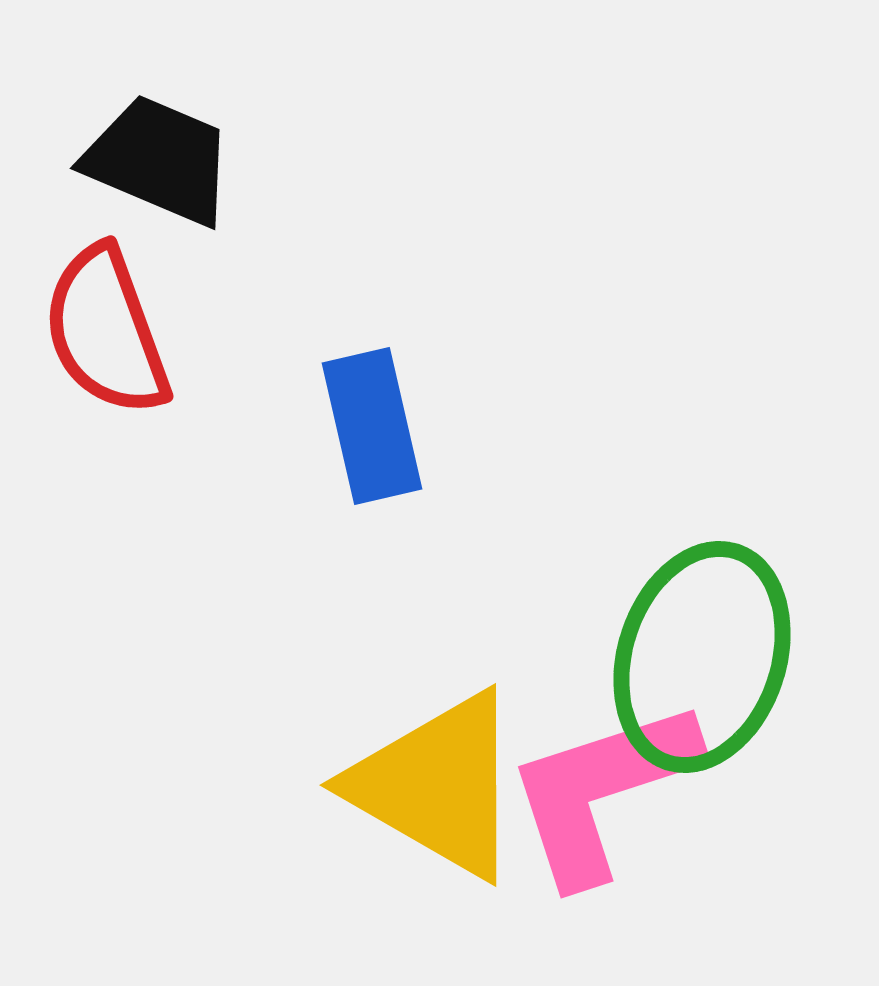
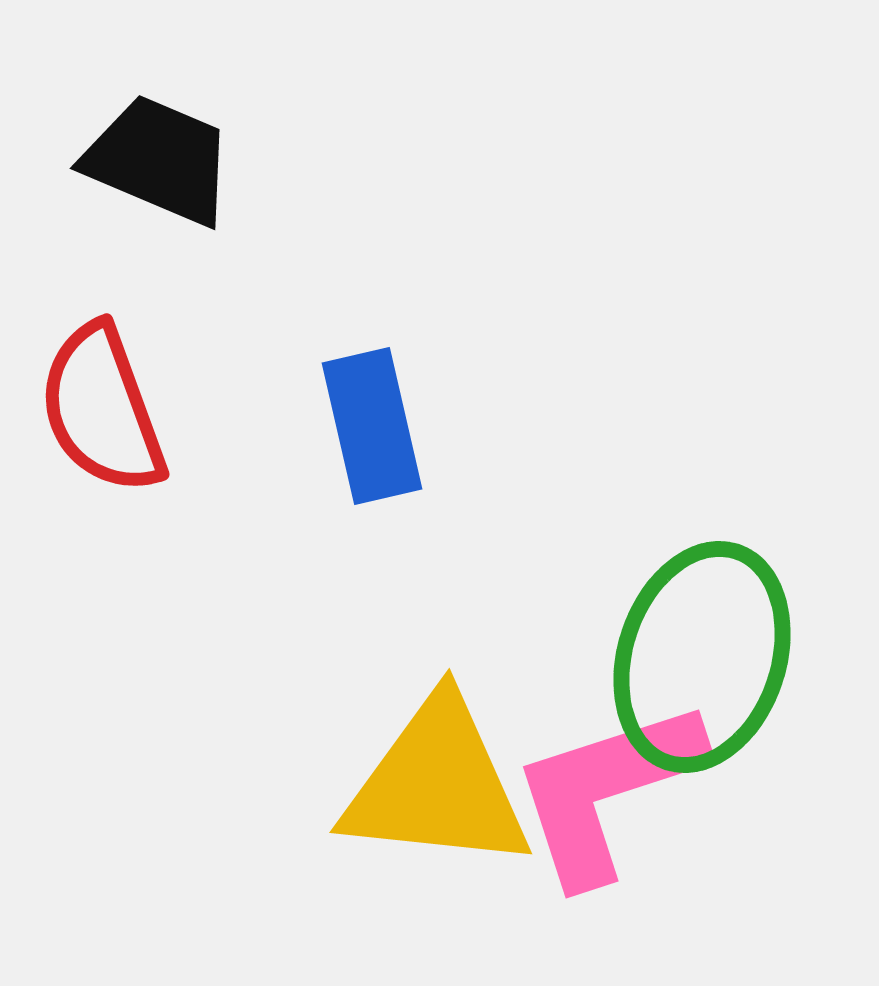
red semicircle: moved 4 px left, 78 px down
yellow triangle: rotated 24 degrees counterclockwise
pink L-shape: moved 5 px right
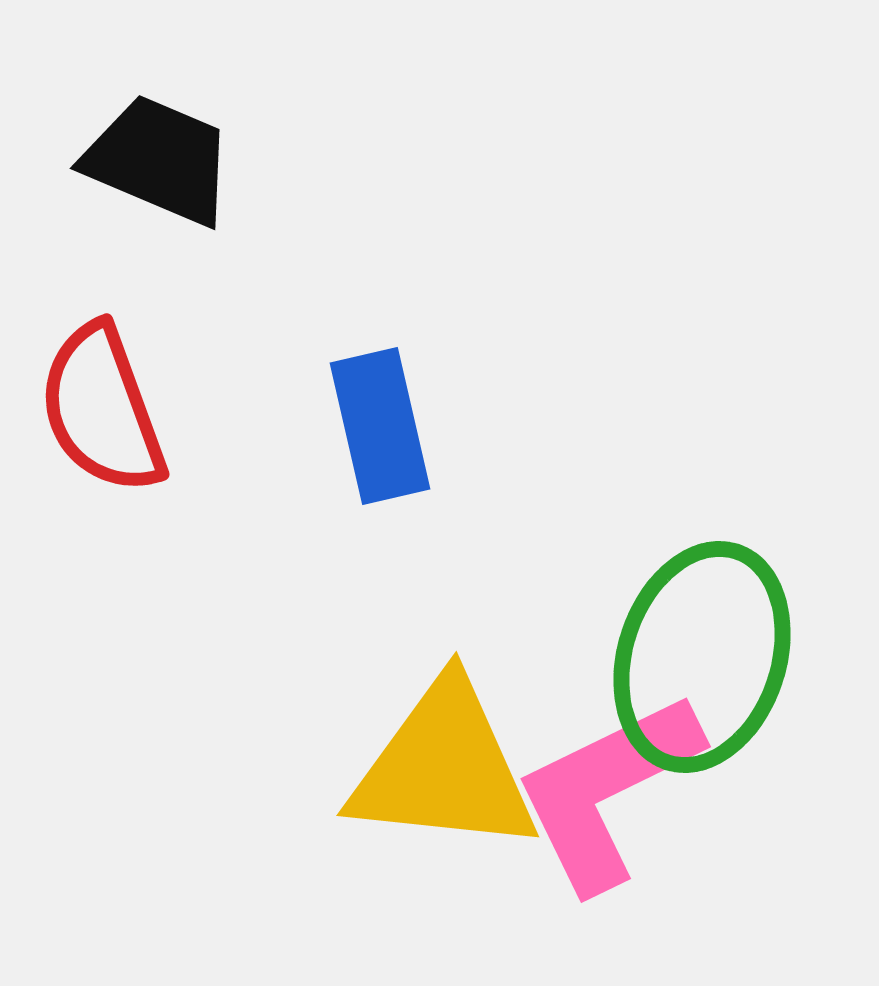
blue rectangle: moved 8 px right
yellow triangle: moved 7 px right, 17 px up
pink L-shape: rotated 8 degrees counterclockwise
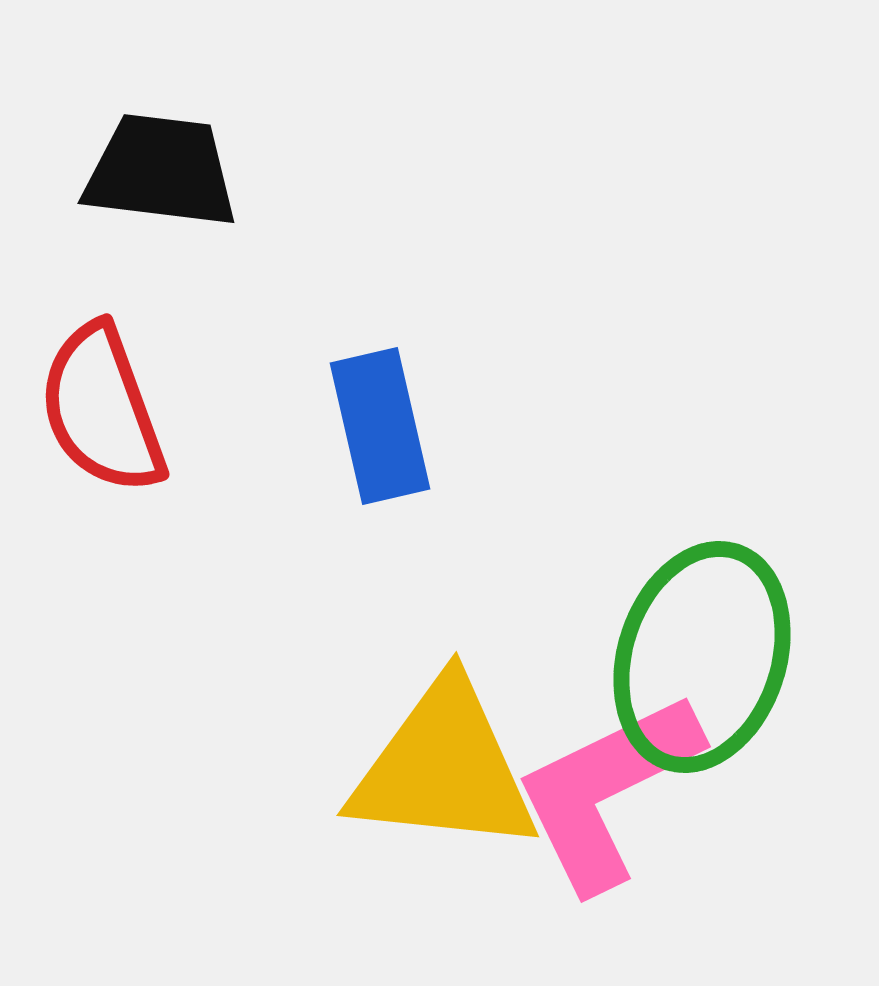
black trapezoid: moved 2 px right, 11 px down; rotated 16 degrees counterclockwise
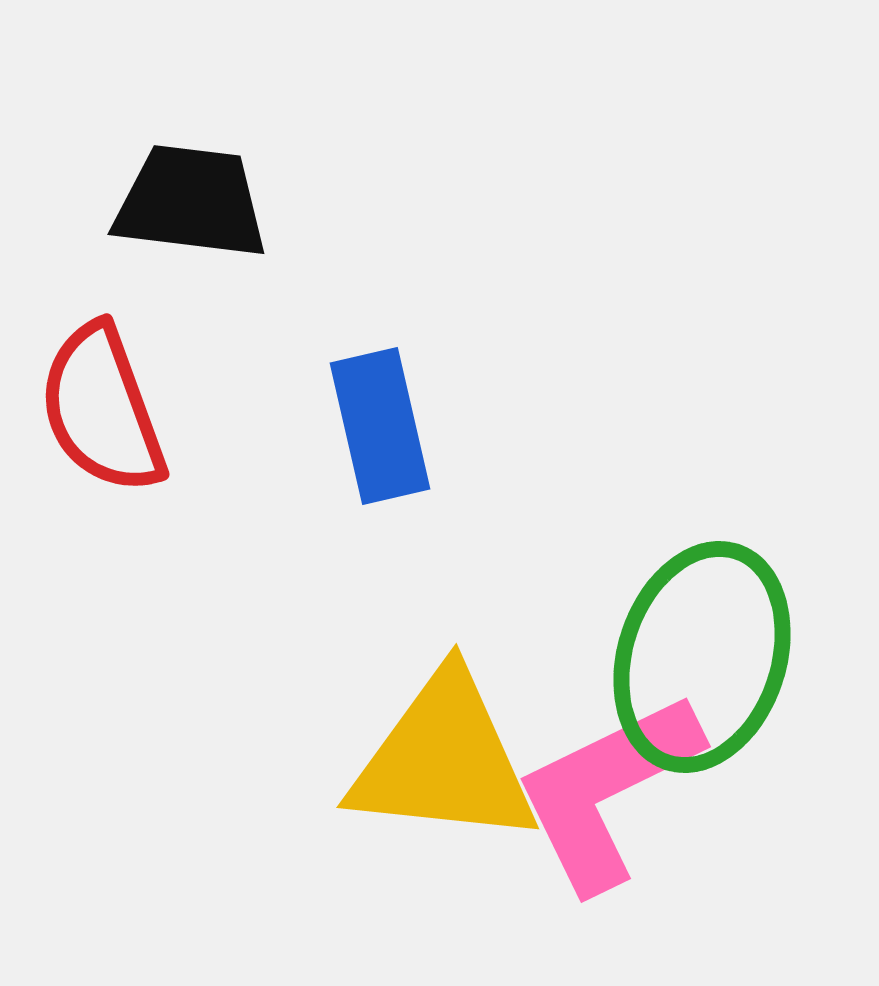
black trapezoid: moved 30 px right, 31 px down
yellow triangle: moved 8 px up
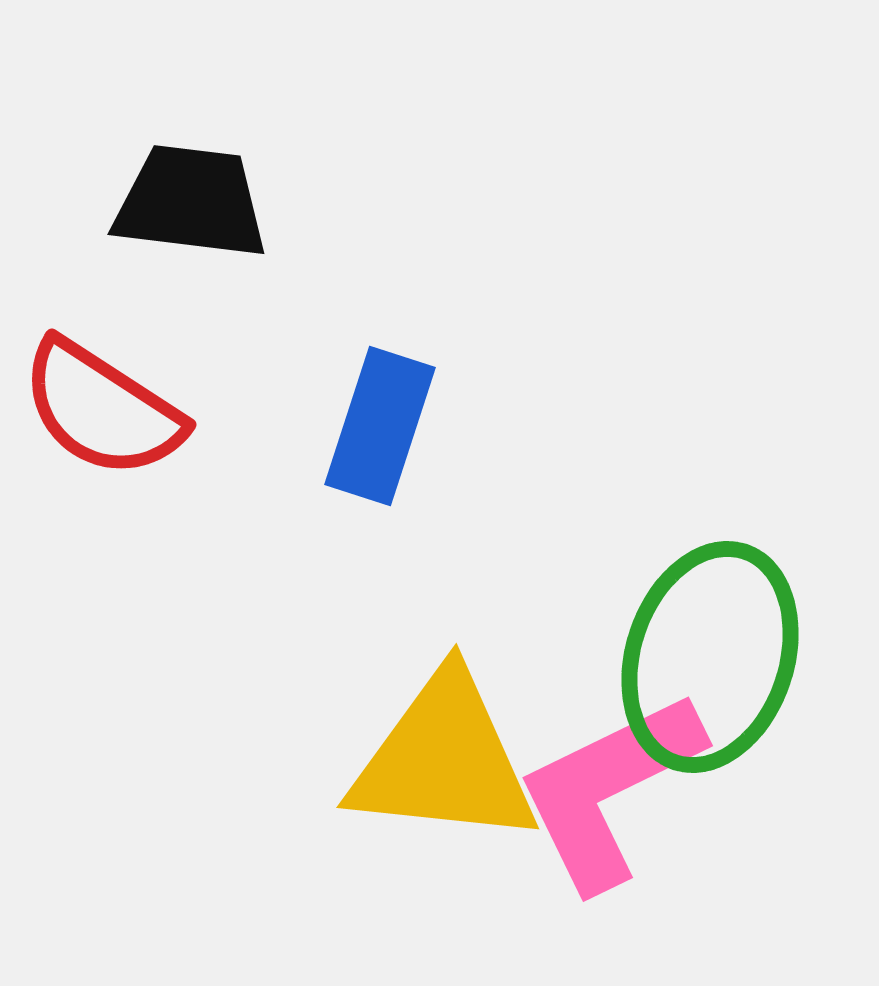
red semicircle: rotated 37 degrees counterclockwise
blue rectangle: rotated 31 degrees clockwise
green ellipse: moved 8 px right
pink L-shape: moved 2 px right, 1 px up
